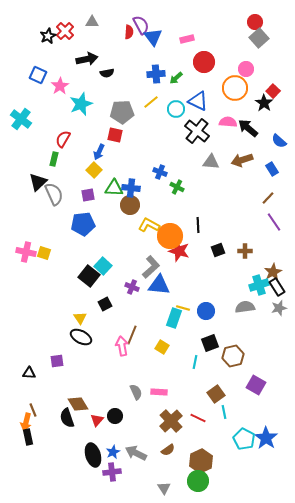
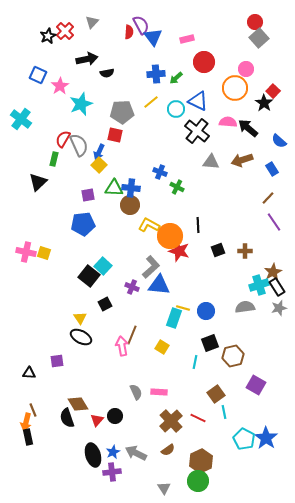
gray triangle at (92, 22): rotated 48 degrees counterclockwise
yellow square at (94, 170): moved 5 px right, 5 px up
gray semicircle at (54, 194): moved 25 px right, 49 px up
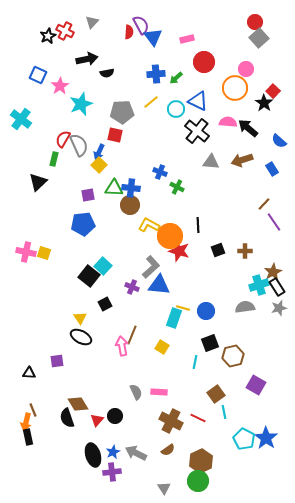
red cross at (65, 31): rotated 18 degrees counterclockwise
brown line at (268, 198): moved 4 px left, 6 px down
brown cross at (171, 421): rotated 20 degrees counterclockwise
